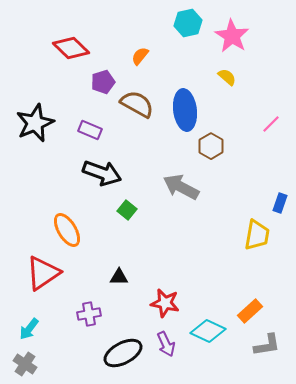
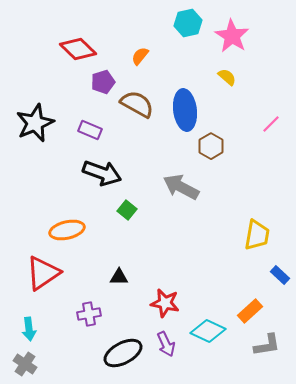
red diamond: moved 7 px right, 1 px down
blue rectangle: moved 72 px down; rotated 66 degrees counterclockwise
orange ellipse: rotated 72 degrees counterclockwise
cyan arrow: rotated 45 degrees counterclockwise
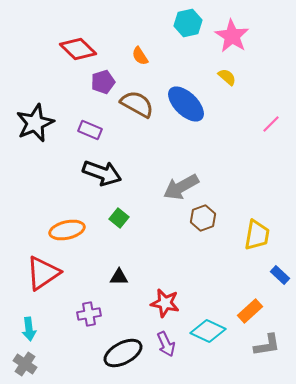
orange semicircle: rotated 72 degrees counterclockwise
blue ellipse: moved 1 px right, 6 px up; rotated 39 degrees counterclockwise
brown hexagon: moved 8 px left, 72 px down; rotated 10 degrees clockwise
gray arrow: rotated 57 degrees counterclockwise
green square: moved 8 px left, 8 px down
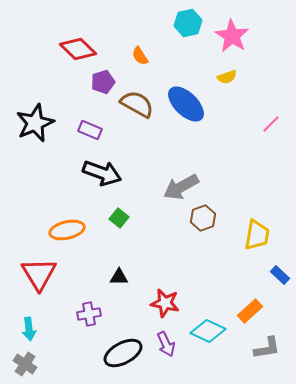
yellow semicircle: rotated 120 degrees clockwise
red triangle: moved 4 px left, 1 px down; rotated 27 degrees counterclockwise
gray L-shape: moved 3 px down
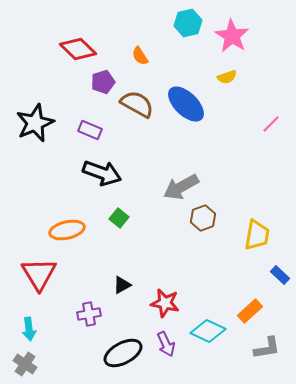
black triangle: moved 3 px right, 8 px down; rotated 30 degrees counterclockwise
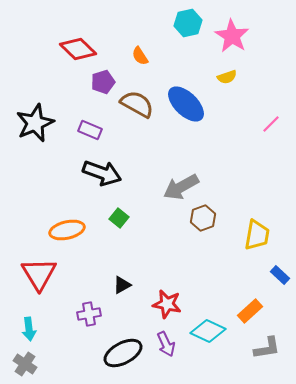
red star: moved 2 px right, 1 px down
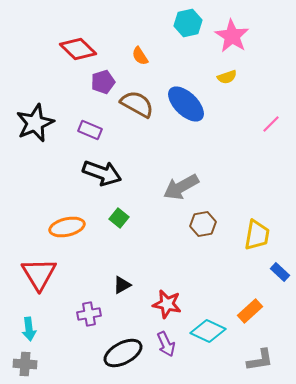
brown hexagon: moved 6 px down; rotated 10 degrees clockwise
orange ellipse: moved 3 px up
blue rectangle: moved 3 px up
gray L-shape: moved 7 px left, 12 px down
gray cross: rotated 30 degrees counterclockwise
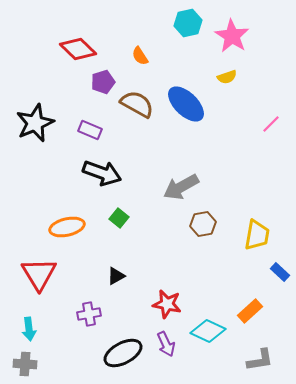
black triangle: moved 6 px left, 9 px up
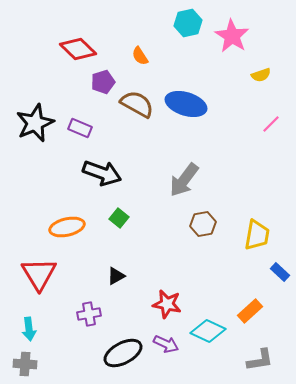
yellow semicircle: moved 34 px right, 2 px up
blue ellipse: rotated 27 degrees counterclockwise
purple rectangle: moved 10 px left, 2 px up
gray arrow: moved 3 px right, 7 px up; rotated 24 degrees counterclockwise
purple arrow: rotated 40 degrees counterclockwise
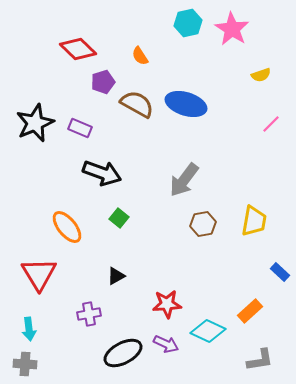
pink star: moved 7 px up
orange ellipse: rotated 64 degrees clockwise
yellow trapezoid: moved 3 px left, 14 px up
red star: rotated 16 degrees counterclockwise
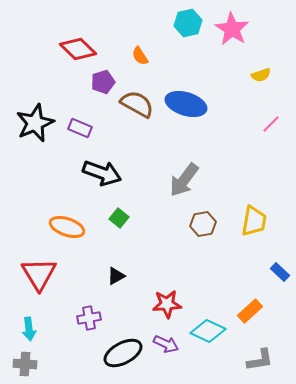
orange ellipse: rotated 32 degrees counterclockwise
purple cross: moved 4 px down
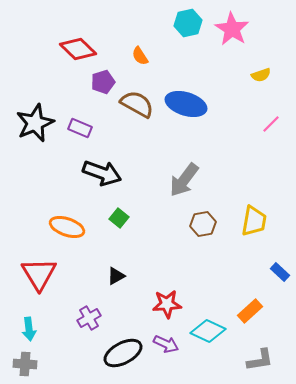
purple cross: rotated 20 degrees counterclockwise
